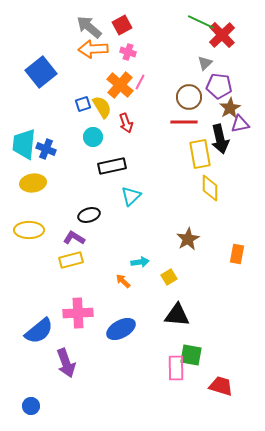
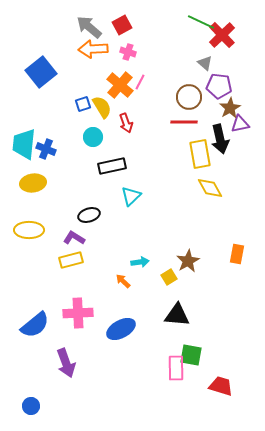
gray triangle at (205, 63): rotated 35 degrees counterclockwise
yellow diamond at (210, 188): rotated 28 degrees counterclockwise
brown star at (188, 239): moved 22 px down
blue semicircle at (39, 331): moved 4 px left, 6 px up
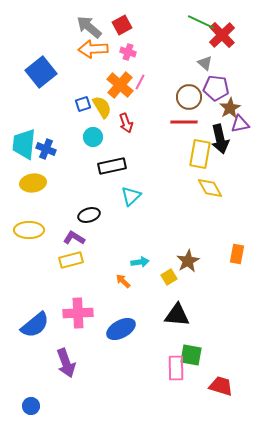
purple pentagon at (219, 86): moved 3 px left, 2 px down
yellow rectangle at (200, 154): rotated 20 degrees clockwise
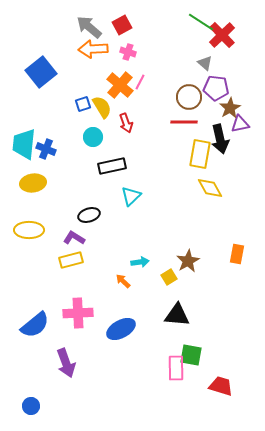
green line at (201, 22): rotated 8 degrees clockwise
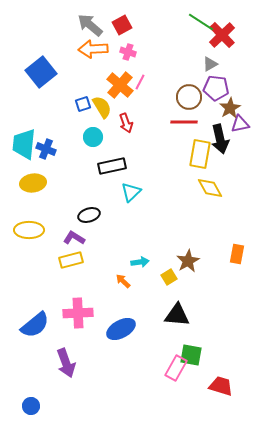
gray arrow at (89, 27): moved 1 px right, 2 px up
gray triangle at (205, 63): moved 5 px right, 1 px down; rotated 49 degrees clockwise
cyan triangle at (131, 196): moved 4 px up
pink rectangle at (176, 368): rotated 30 degrees clockwise
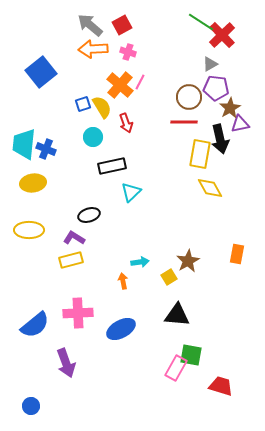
orange arrow at (123, 281): rotated 35 degrees clockwise
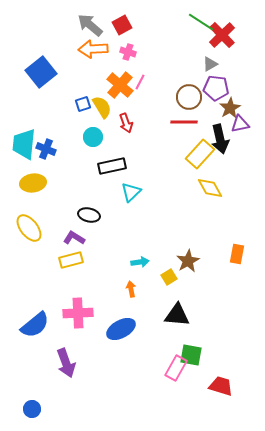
yellow rectangle at (200, 154): rotated 32 degrees clockwise
black ellipse at (89, 215): rotated 30 degrees clockwise
yellow ellipse at (29, 230): moved 2 px up; rotated 52 degrees clockwise
orange arrow at (123, 281): moved 8 px right, 8 px down
blue circle at (31, 406): moved 1 px right, 3 px down
